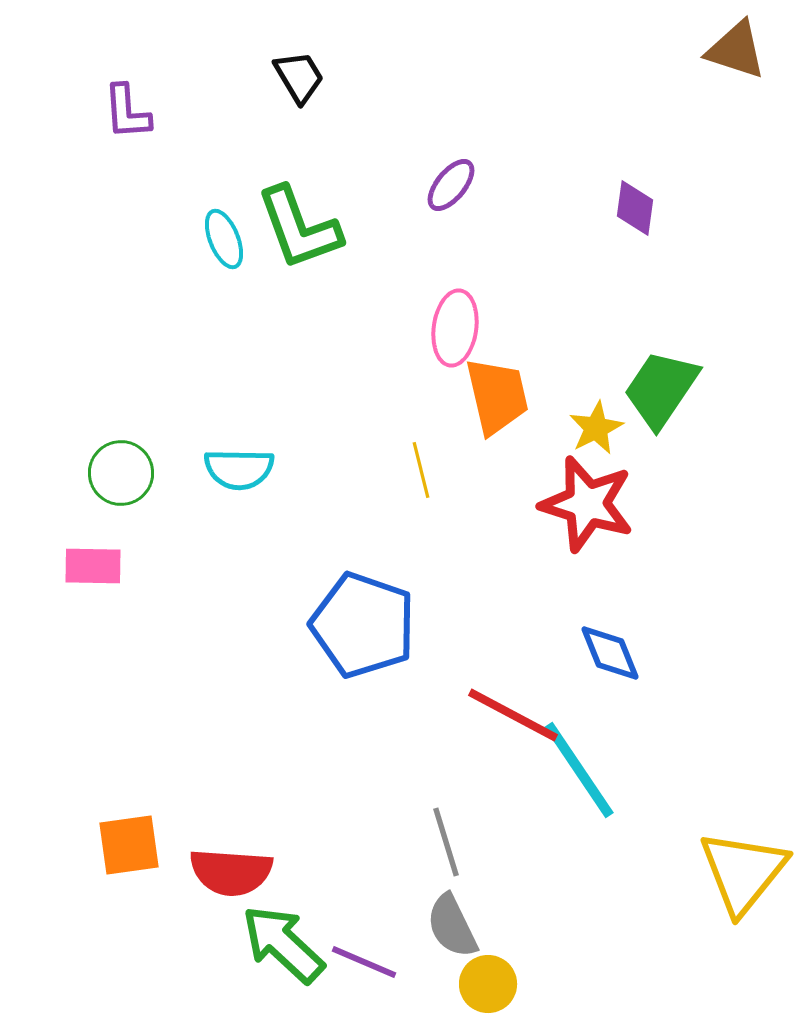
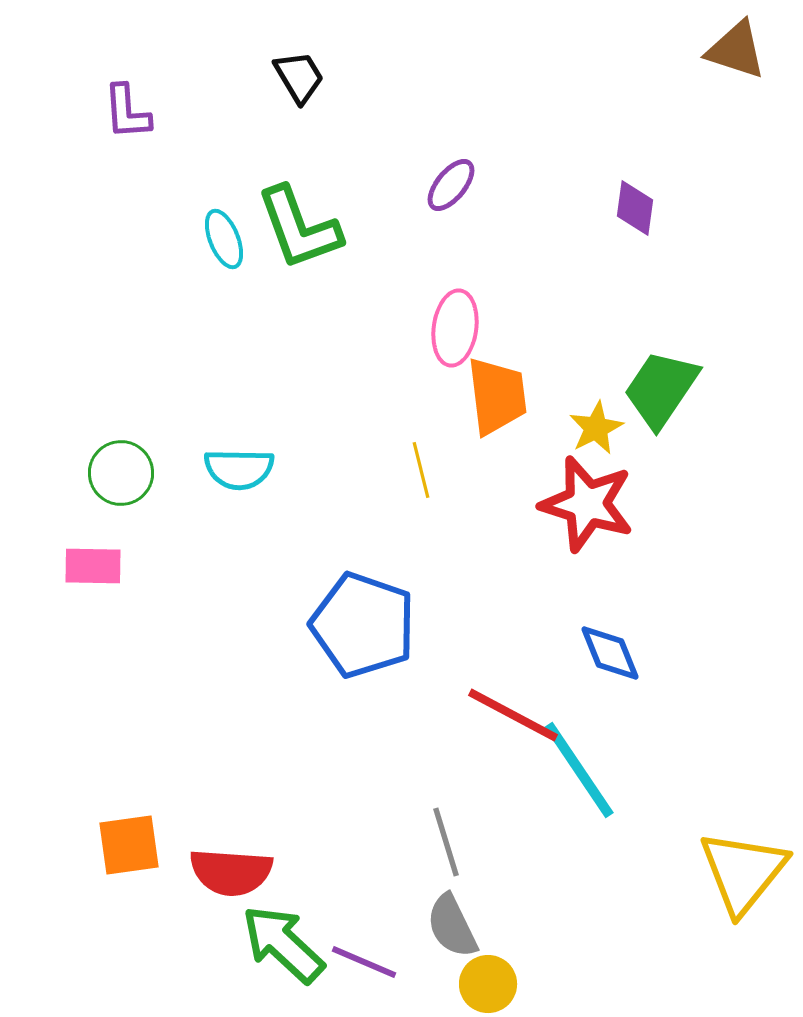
orange trapezoid: rotated 6 degrees clockwise
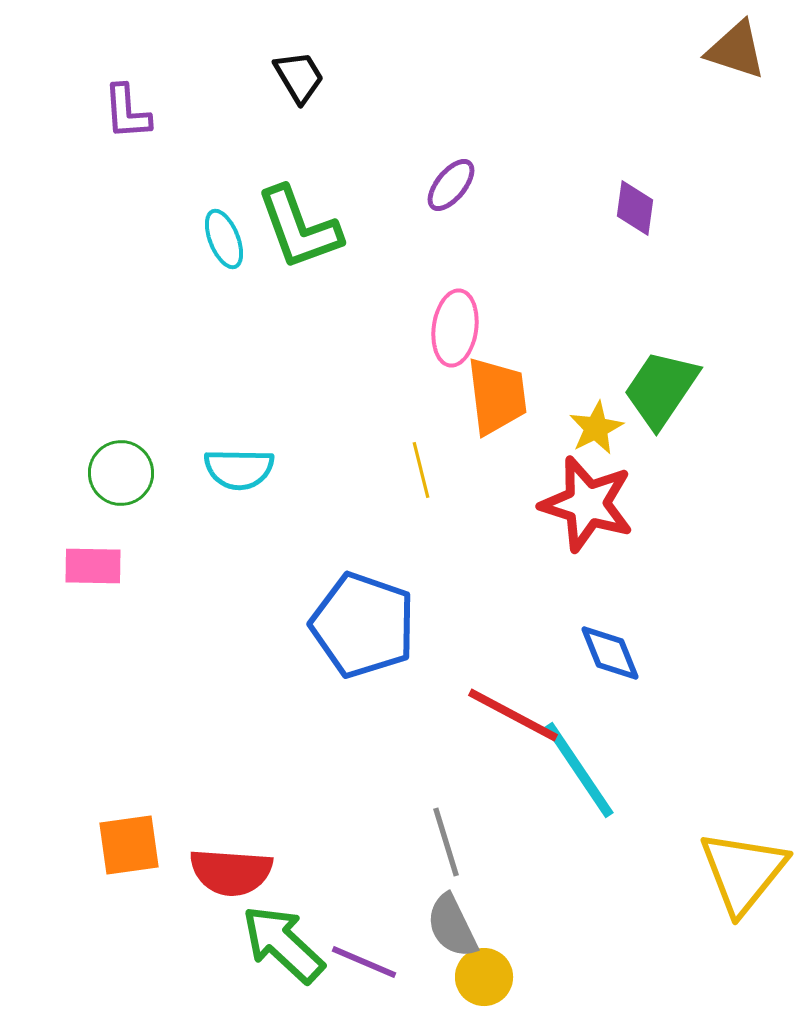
yellow circle: moved 4 px left, 7 px up
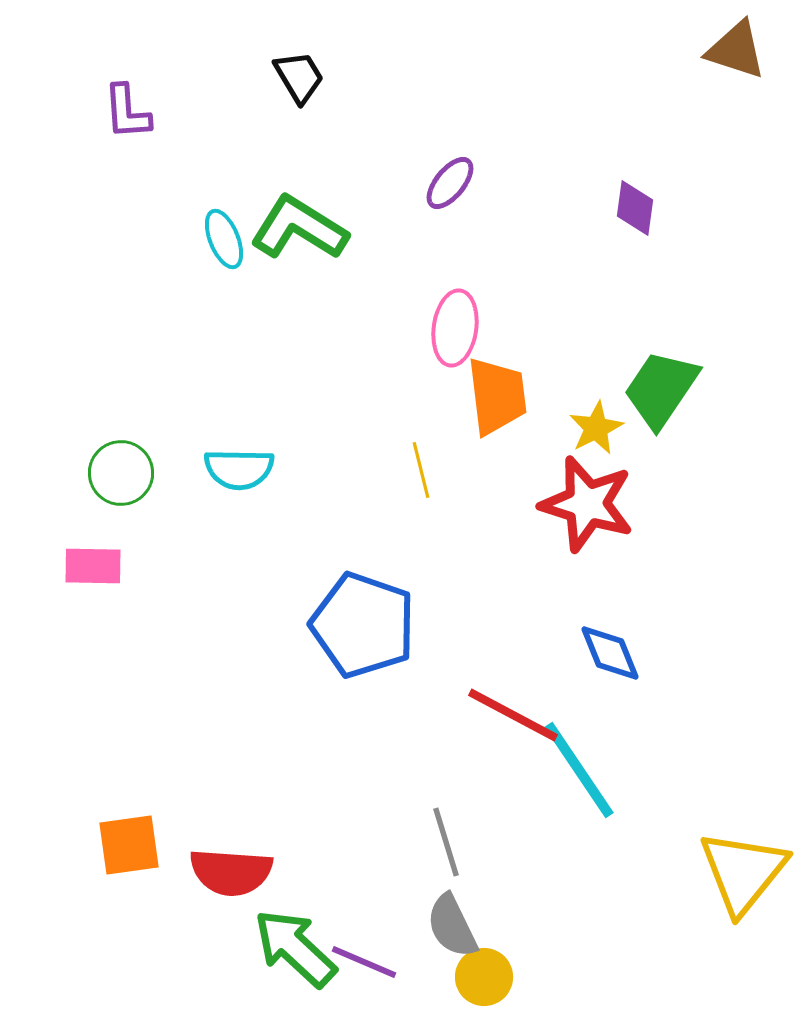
purple ellipse: moved 1 px left, 2 px up
green L-shape: rotated 142 degrees clockwise
green arrow: moved 12 px right, 4 px down
